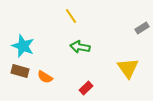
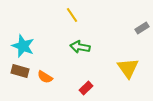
yellow line: moved 1 px right, 1 px up
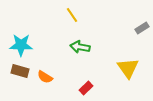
cyan star: moved 2 px left, 1 px up; rotated 20 degrees counterclockwise
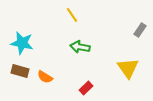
gray rectangle: moved 2 px left, 2 px down; rotated 24 degrees counterclockwise
cyan star: moved 1 px right, 2 px up; rotated 10 degrees clockwise
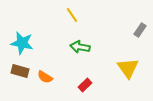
red rectangle: moved 1 px left, 3 px up
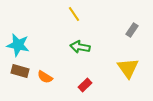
yellow line: moved 2 px right, 1 px up
gray rectangle: moved 8 px left
cyan star: moved 4 px left, 2 px down
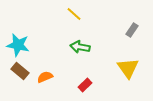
yellow line: rotated 14 degrees counterclockwise
brown rectangle: rotated 24 degrees clockwise
orange semicircle: rotated 126 degrees clockwise
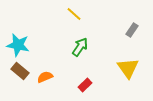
green arrow: rotated 114 degrees clockwise
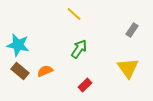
green arrow: moved 1 px left, 2 px down
orange semicircle: moved 6 px up
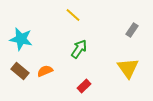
yellow line: moved 1 px left, 1 px down
cyan star: moved 3 px right, 6 px up
red rectangle: moved 1 px left, 1 px down
